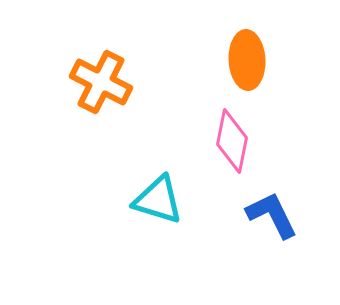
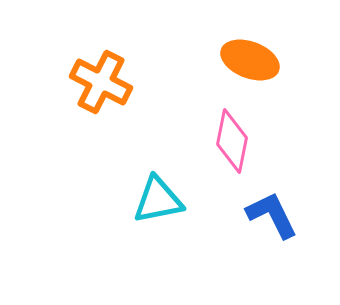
orange ellipse: moved 3 px right; rotated 66 degrees counterclockwise
cyan triangle: rotated 28 degrees counterclockwise
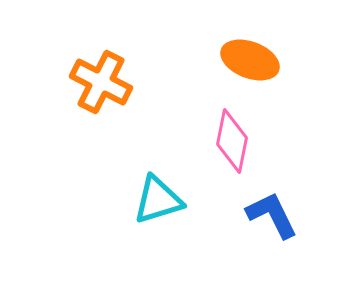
cyan triangle: rotated 6 degrees counterclockwise
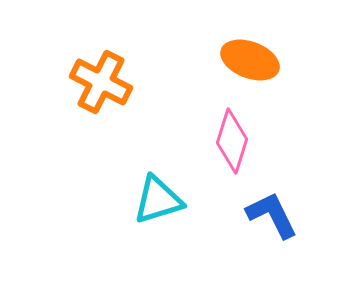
pink diamond: rotated 6 degrees clockwise
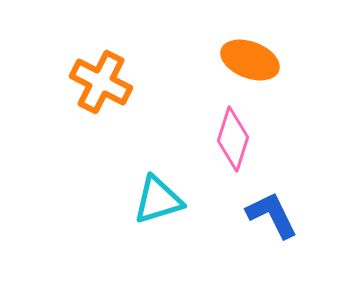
pink diamond: moved 1 px right, 2 px up
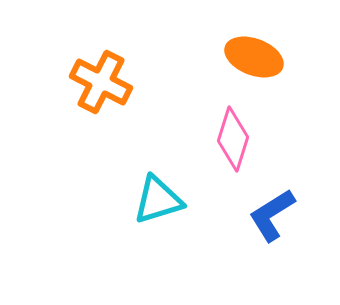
orange ellipse: moved 4 px right, 3 px up
blue L-shape: rotated 96 degrees counterclockwise
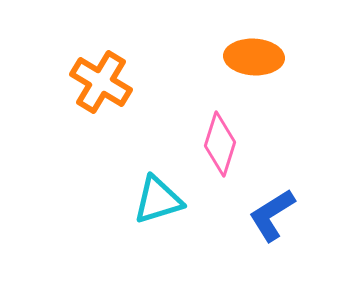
orange ellipse: rotated 18 degrees counterclockwise
orange cross: rotated 4 degrees clockwise
pink diamond: moved 13 px left, 5 px down
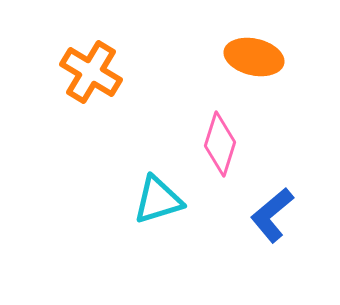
orange ellipse: rotated 10 degrees clockwise
orange cross: moved 10 px left, 10 px up
blue L-shape: rotated 8 degrees counterclockwise
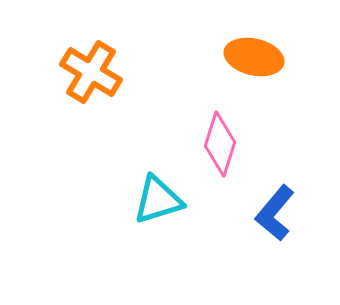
blue L-shape: moved 3 px right, 2 px up; rotated 10 degrees counterclockwise
